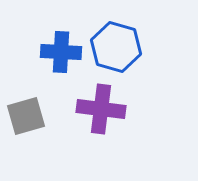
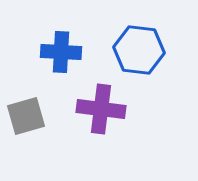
blue hexagon: moved 23 px right, 3 px down; rotated 9 degrees counterclockwise
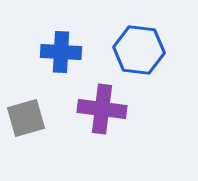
purple cross: moved 1 px right
gray square: moved 2 px down
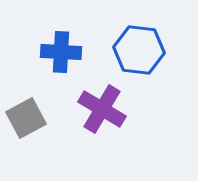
purple cross: rotated 24 degrees clockwise
gray square: rotated 12 degrees counterclockwise
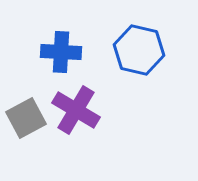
blue hexagon: rotated 6 degrees clockwise
purple cross: moved 26 px left, 1 px down
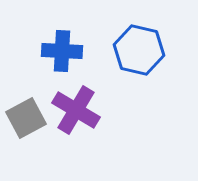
blue cross: moved 1 px right, 1 px up
